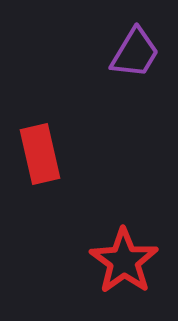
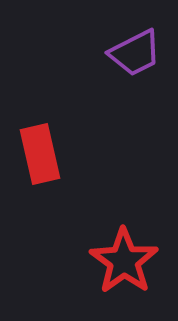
purple trapezoid: rotated 32 degrees clockwise
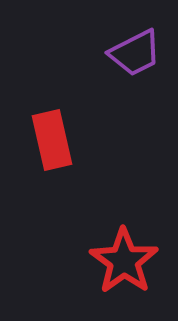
red rectangle: moved 12 px right, 14 px up
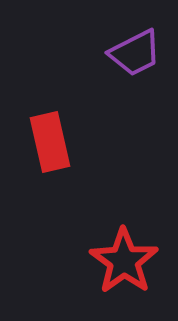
red rectangle: moved 2 px left, 2 px down
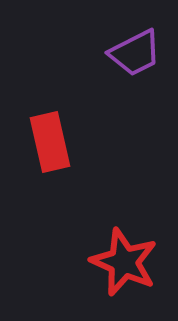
red star: moved 1 px down; rotated 12 degrees counterclockwise
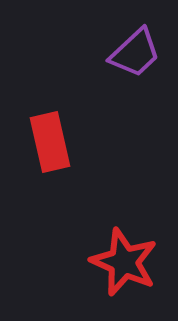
purple trapezoid: rotated 16 degrees counterclockwise
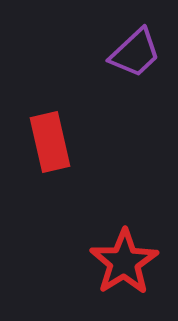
red star: rotated 16 degrees clockwise
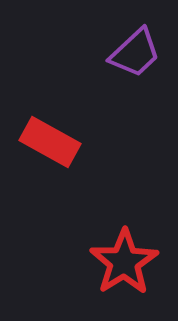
red rectangle: rotated 48 degrees counterclockwise
